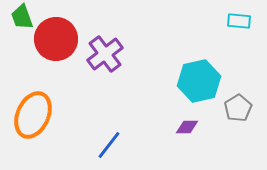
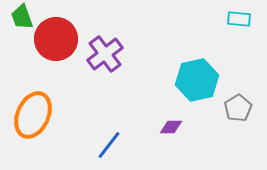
cyan rectangle: moved 2 px up
cyan hexagon: moved 2 px left, 1 px up
purple diamond: moved 16 px left
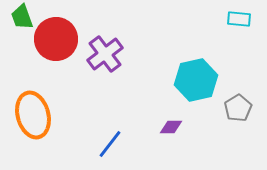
cyan hexagon: moved 1 px left
orange ellipse: rotated 39 degrees counterclockwise
blue line: moved 1 px right, 1 px up
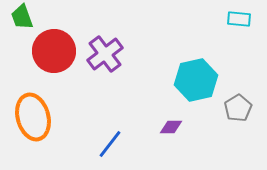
red circle: moved 2 px left, 12 px down
orange ellipse: moved 2 px down
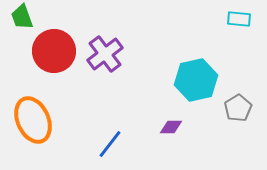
orange ellipse: moved 3 px down; rotated 9 degrees counterclockwise
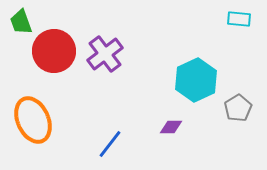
green trapezoid: moved 1 px left, 5 px down
cyan hexagon: rotated 12 degrees counterclockwise
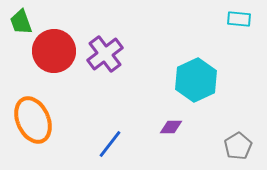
gray pentagon: moved 38 px down
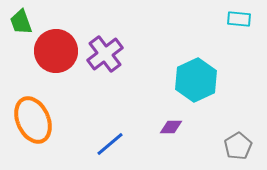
red circle: moved 2 px right
blue line: rotated 12 degrees clockwise
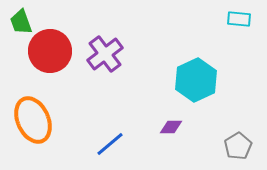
red circle: moved 6 px left
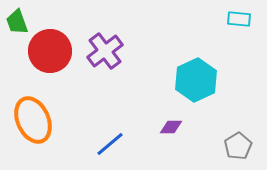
green trapezoid: moved 4 px left
purple cross: moved 3 px up
